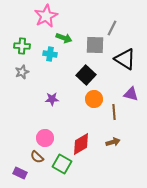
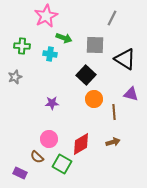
gray line: moved 10 px up
gray star: moved 7 px left, 5 px down
purple star: moved 4 px down
pink circle: moved 4 px right, 1 px down
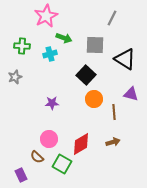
cyan cross: rotated 24 degrees counterclockwise
purple rectangle: moved 1 px right, 2 px down; rotated 40 degrees clockwise
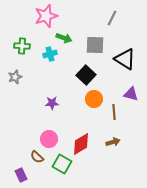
pink star: rotated 10 degrees clockwise
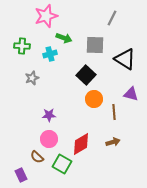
gray star: moved 17 px right, 1 px down
purple star: moved 3 px left, 12 px down
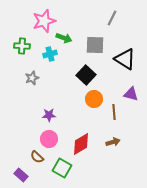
pink star: moved 2 px left, 5 px down
green square: moved 4 px down
purple rectangle: rotated 24 degrees counterclockwise
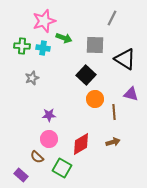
cyan cross: moved 7 px left, 6 px up; rotated 24 degrees clockwise
orange circle: moved 1 px right
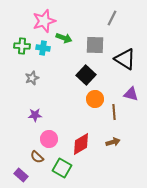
purple star: moved 14 px left
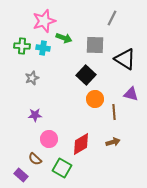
brown semicircle: moved 2 px left, 2 px down
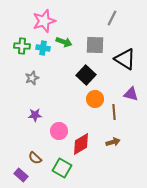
green arrow: moved 4 px down
pink circle: moved 10 px right, 8 px up
brown semicircle: moved 1 px up
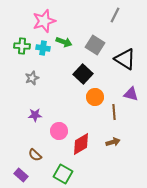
gray line: moved 3 px right, 3 px up
gray square: rotated 30 degrees clockwise
black square: moved 3 px left, 1 px up
orange circle: moved 2 px up
brown semicircle: moved 3 px up
green square: moved 1 px right, 6 px down
